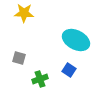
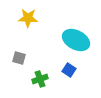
yellow star: moved 4 px right, 5 px down
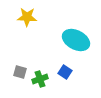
yellow star: moved 1 px left, 1 px up
gray square: moved 1 px right, 14 px down
blue square: moved 4 px left, 2 px down
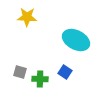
green cross: rotated 21 degrees clockwise
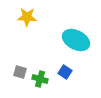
green cross: rotated 14 degrees clockwise
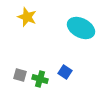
yellow star: rotated 18 degrees clockwise
cyan ellipse: moved 5 px right, 12 px up
gray square: moved 3 px down
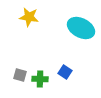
yellow star: moved 2 px right; rotated 12 degrees counterclockwise
green cross: rotated 14 degrees counterclockwise
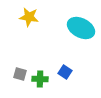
gray square: moved 1 px up
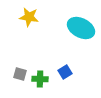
blue square: rotated 24 degrees clockwise
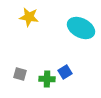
green cross: moved 7 px right
